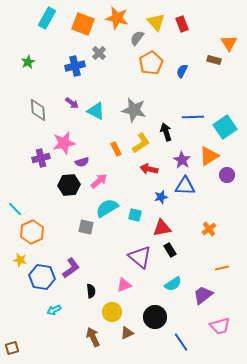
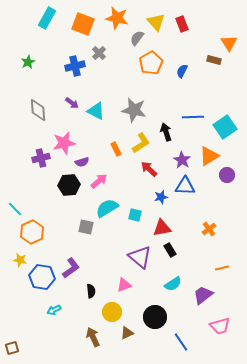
red arrow at (149, 169): rotated 30 degrees clockwise
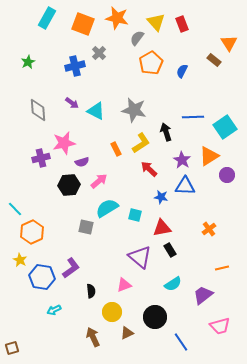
brown rectangle at (214, 60): rotated 24 degrees clockwise
blue star at (161, 197): rotated 24 degrees clockwise
yellow star at (20, 260): rotated 16 degrees clockwise
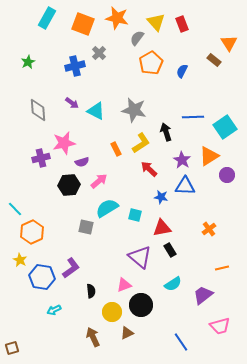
black circle at (155, 317): moved 14 px left, 12 px up
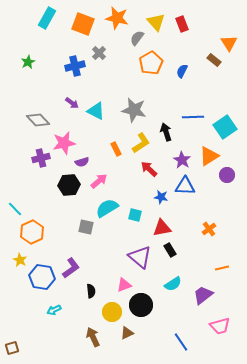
gray diamond at (38, 110): moved 10 px down; rotated 40 degrees counterclockwise
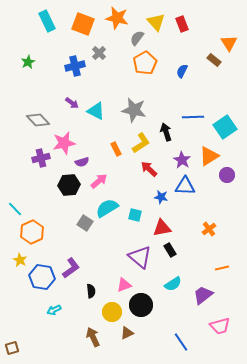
cyan rectangle at (47, 18): moved 3 px down; rotated 55 degrees counterclockwise
orange pentagon at (151, 63): moved 6 px left
gray square at (86, 227): moved 1 px left, 4 px up; rotated 21 degrees clockwise
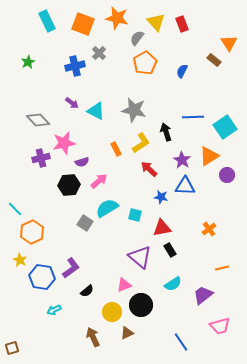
black semicircle at (91, 291): moved 4 px left; rotated 56 degrees clockwise
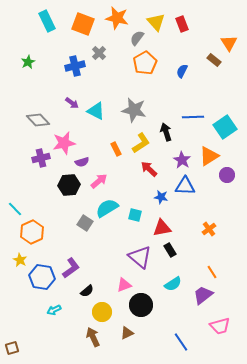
orange line at (222, 268): moved 10 px left, 4 px down; rotated 72 degrees clockwise
yellow circle at (112, 312): moved 10 px left
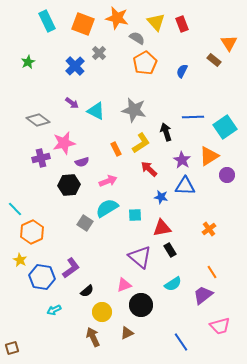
gray semicircle at (137, 38): rotated 84 degrees clockwise
blue cross at (75, 66): rotated 30 degrees counterclockwise
gray diamond at (38, 120): rotated 10 degrees counterclockwise
pink arrow at (99, 181): moved 9 px right; rotated 18 degrees clockwise
cyan square at (135, 215): rotated 16 degrees counterclockwise
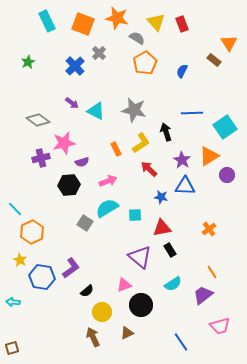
blue line at (193, 117): moved 1 px left, 4 px up
cyan arrow at (54, 310): moved 41 px left, 8 px up; rotated 32 degrees clockwise
